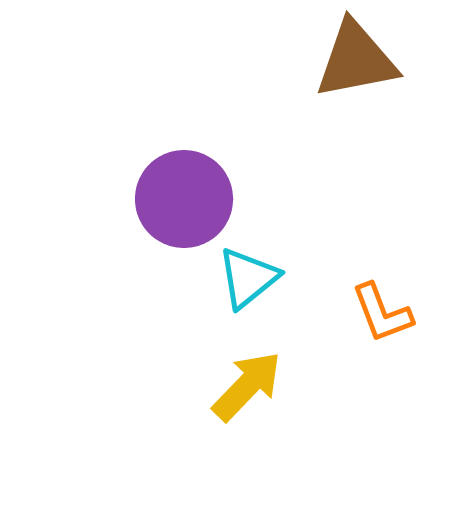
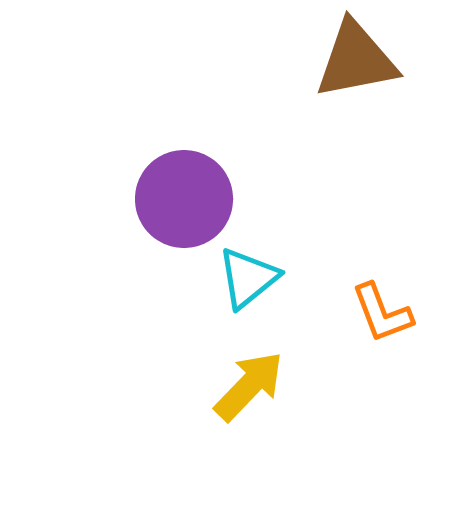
yellow arrow: moved 2 px right
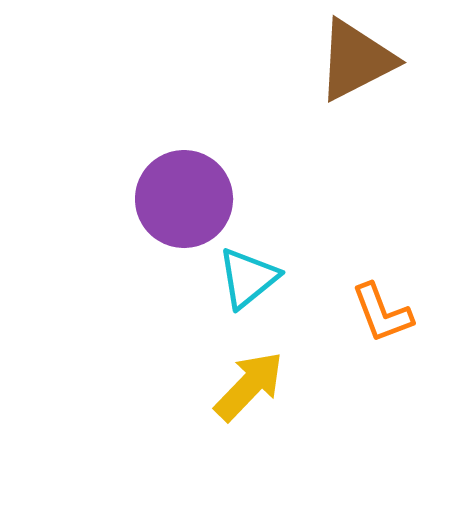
brown triangle: rotated 16 degrees counterclockwise
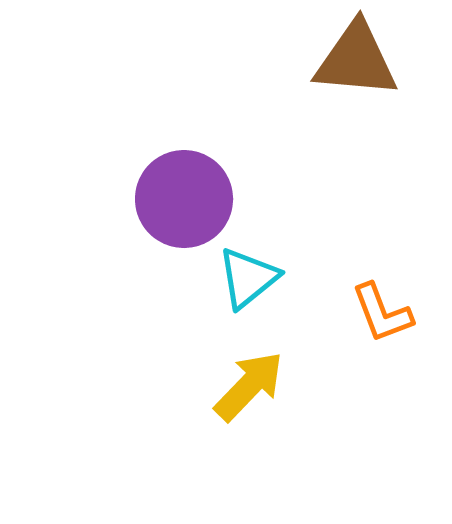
brown triangle: rotated 32 degrees clockwise
